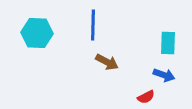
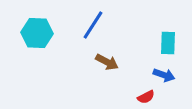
blue line: rotated 32 degrees clockwise
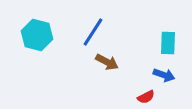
blue line: moved 7 px down
cyan hexagon: moved 2 px down; rotated 12 degrees clockwise
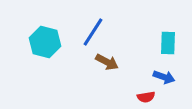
cyan hexagon: moved 8 px right, 7 px down
blue arrow: moved 2 px down
red semicircle: rotated 18 degrees clockwise
